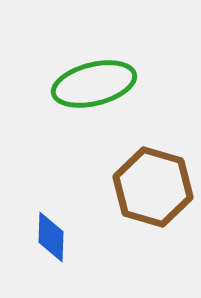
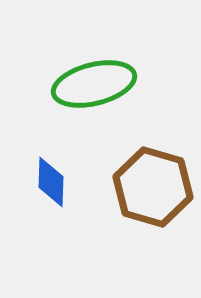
blue diamond: moved 55 px up
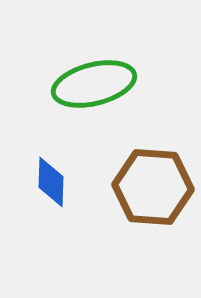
brown hexagon: rotated 12 degrees counterclockwise
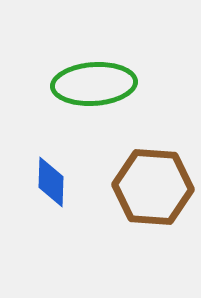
green ellipse: rotated 10 degrees clockwise
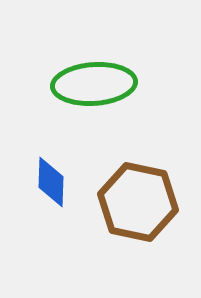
brown hexagon: moved 15 px left, 15 px down; rotated 8 degrees clockwise
